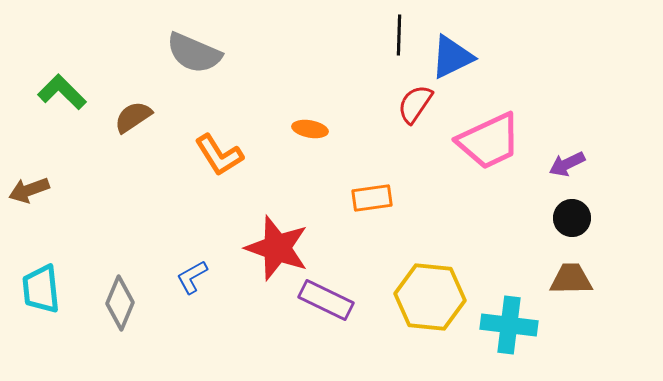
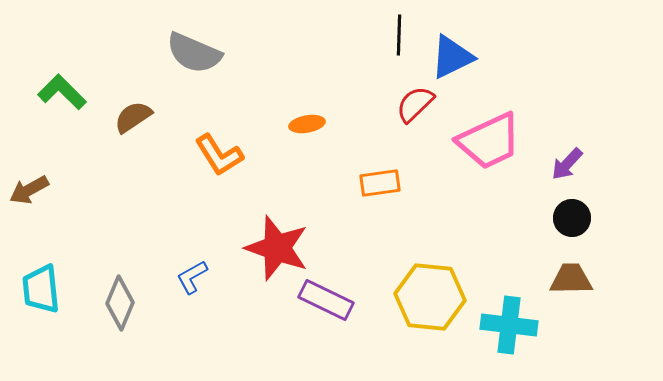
red semicircle: rotated 12 degrees clockwise
orange ellipse: moved 3 px left, 5 px up; rotated 20 degrees counterclockwise
purple arrow: rotated 21 degrees counterclockwise
brown arrow: rotated 9 degrees counterclockwise
orange rectangle: moved 8 px right, 15 px up
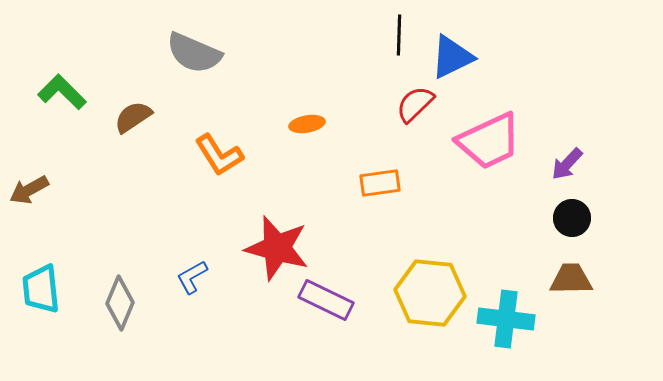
red star: rotated 4 degrees counterclockwise
yellow hexagon: moved 4 px up
cyan cross: moved 3 px left, 6 px up
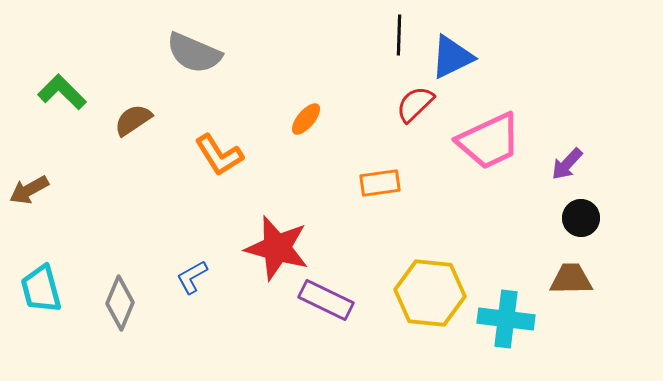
brown semicircle: moved 3 px down
orange ellipse: moved 1 px left, 5 px up; rotated 40 degrees counterclockwise
black circle: moved 9 px right
cyan trapezoid: rotated 9 degrees counterclockwise
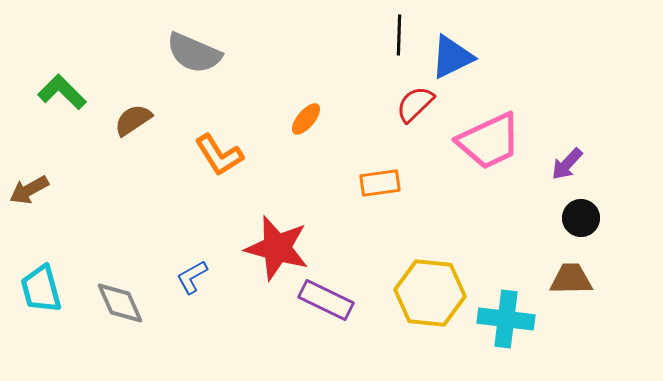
gray diamond: rotated 46 degrees counterclockwise
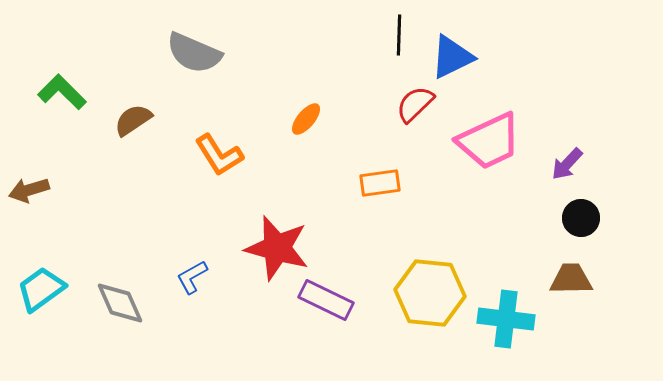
brown arrow: rotated 12 degrees clockwise
cyan trapezoid: rotated 69 degrees clockwise
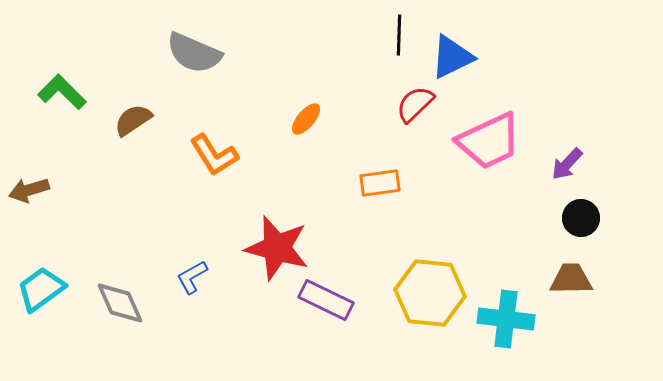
orange L-shape: moved 5 px left
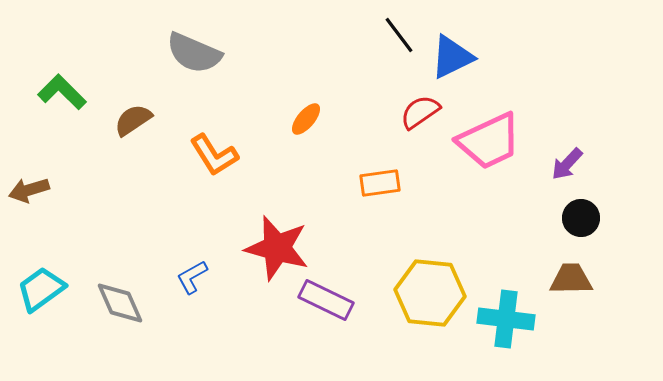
black line: rotated 39 degrees counterclockwise
red semicircle: moved 5 px right, 8 px down; rotated 9 degrees clockwise
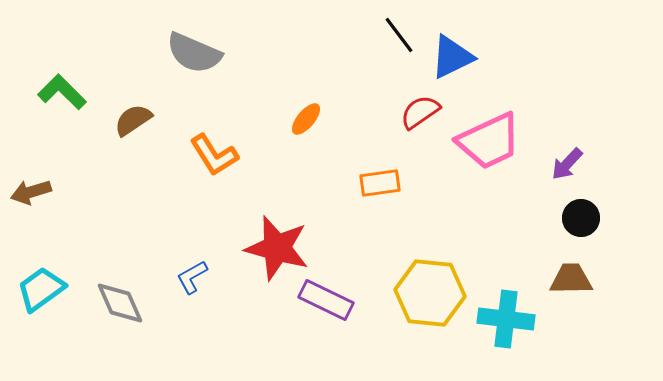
brown arrow: moved 2 px right, 2 px down
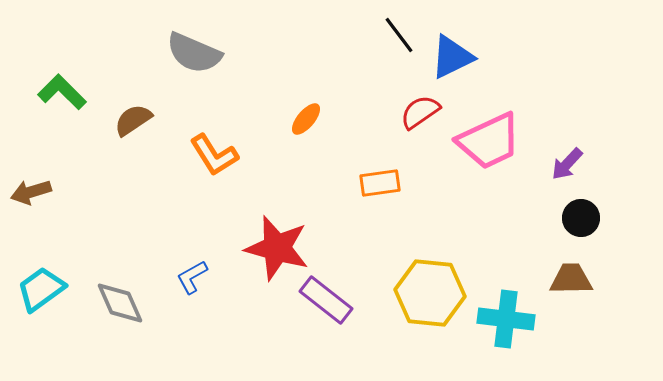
purple rectangle: rotated 12 degrees clockwise
